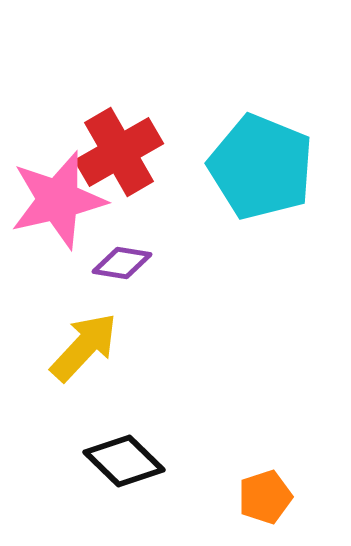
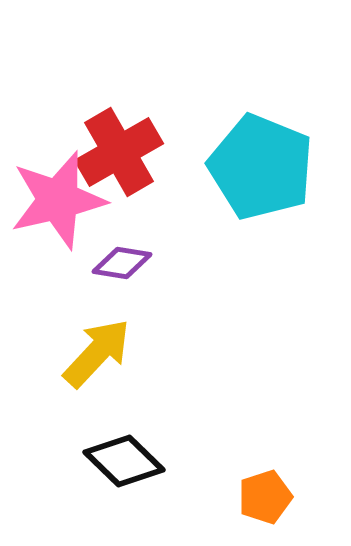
yellow arrow: moved 13 px right, 6 px down
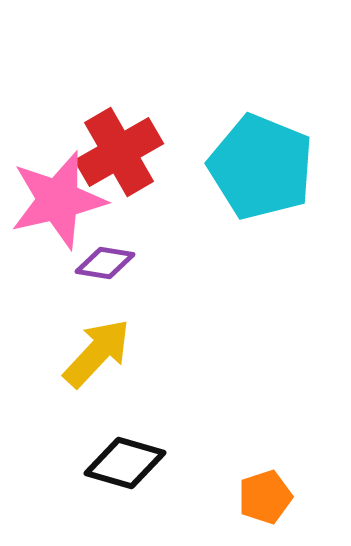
purple diamond: moved 17 px left
black diamond: moved 1 px right, 2 px down; rotated 28 degrees counterclockwise
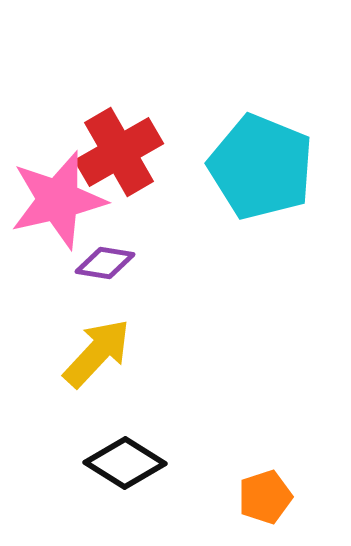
black diamond: rotated 16 degrees clockwise
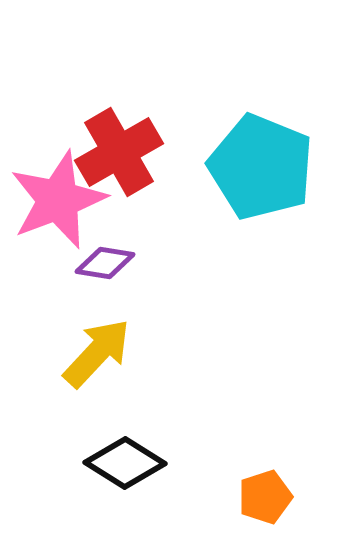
pink star: rotated 8 degrees counterclockwise
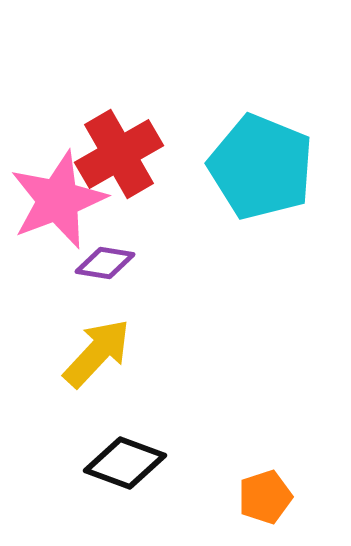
red cross: moved 2 px down
black diamond: rotated 12 degrees counterclockwise
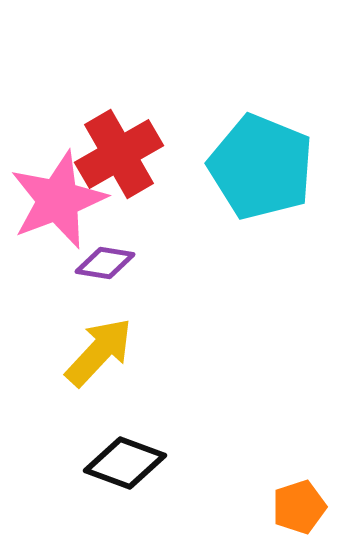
yellow arrow: moved 2 px right, 1 px up
orange pentagon: moved 34 px right, 10 px down
